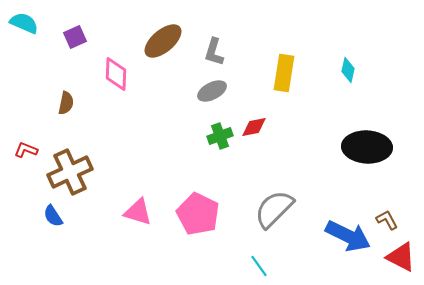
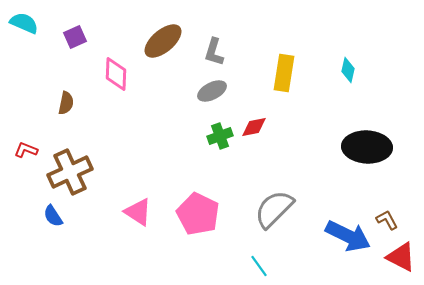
pink triangle: rotated 16 degrees clockwise
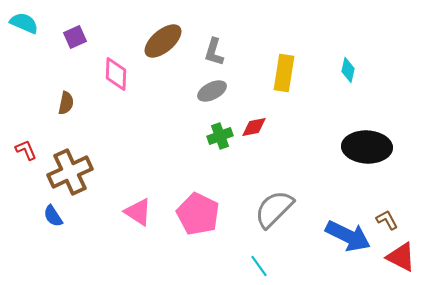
red L-shape: rotated 45 degrees clockwise
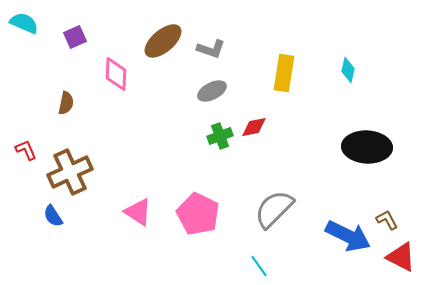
gray L-shape: moved 3 px left, 3 px up; rotated 88 degrees counterclockwise
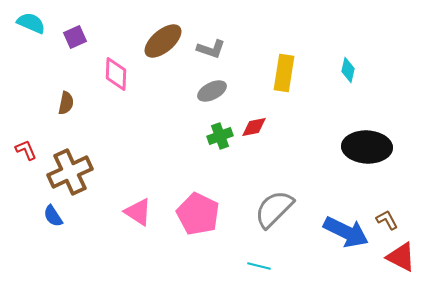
cyan semicircle: moved 7 px right
blue arrow: moved 2 px left, 4 px up
cyan line: rotated 40 degrees counterclockwise
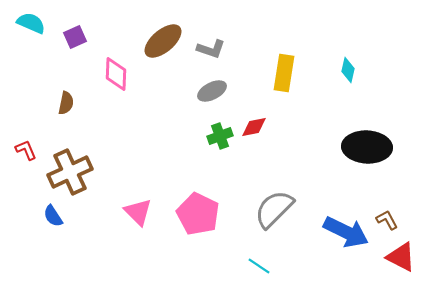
pink triangle: rotated 12 degrees clockwise
cyan line: rotated 20 degrees clockwise
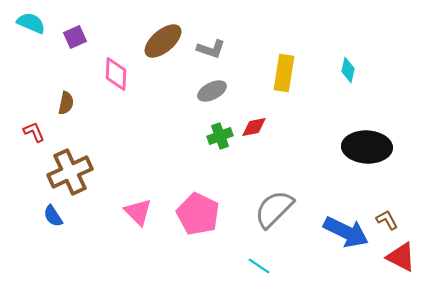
red L-shape: moved 8 px right, 18 px up
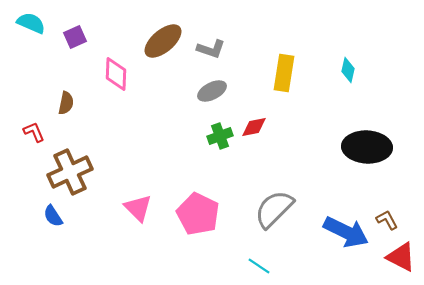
pink triangle: moved 4 px up
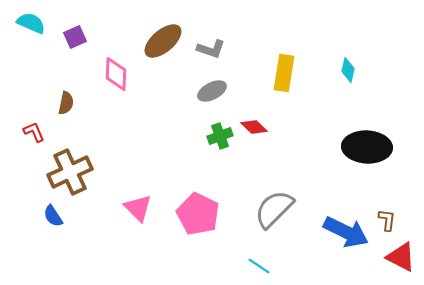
red diamond: rotated 56 degrees clockwise
brown L-shape: rotated 35 degrees clockwise
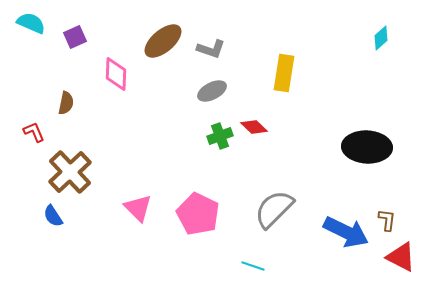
cyan diamond: moved 33 px right, 32 px up; rotated 35 degrees clockwise
brown cross: rotated 18 degrees counterclockwise
cyan line: moved 6 px left; rotated 15 degrees counterclockwise
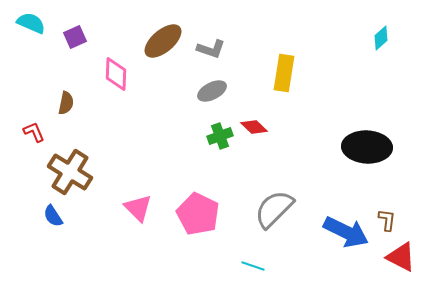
brown cross: rotated 15 degrees counterclockwise
